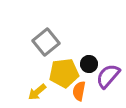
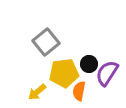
purple semicircle: moved 1 px left, 3 px up; rotated 8 degrees counterclockwise
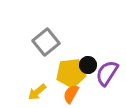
black circle: moved 1 px left, 1 px down
yellow pentagon: moved 7 px right
orange semicircle: moved 8 px left, 3 px down; rotated 18 degrees clockwise
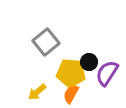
black circle: moved 1 px right, 3 px up
yellow pentagon: rotated 12 degrees clockwise
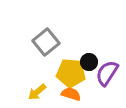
orange semicircle: rotated 78 degrees clockwise
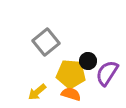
black circle: moved 1 px left, 1 px up
yellow pentagon: moved 1 px down
